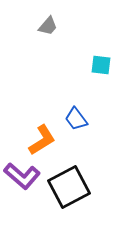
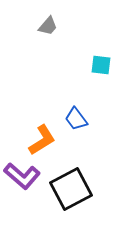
black square: moved 2 px right, 2 px down
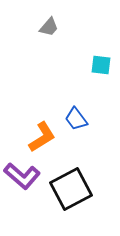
gray trapezoid: moved 1 px right, 1 px down
orange L-shape: moved 3 px up
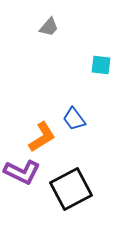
blue trapezoid: moved 2 px left
purple L-shape: moved 4 px up; rotated 15 degrees counterclockwise
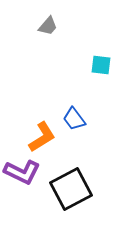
gray trapezoid: moved 1 px left, 1 px up
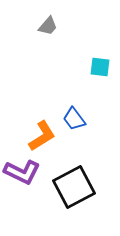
cyan square: moved 1 px left, 2 px down
orange L-shape: moved 1 px up
black square: moved 3 px right, 2 px up
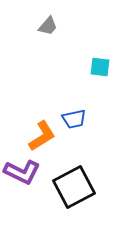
blue trapezoid: rotated 65 degrees counterclockwise
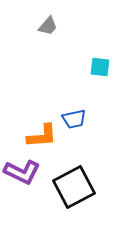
orange L-shape: rotated 28 degrees clockwise
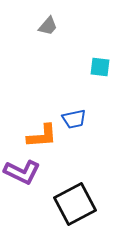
black square: moved 1 px right, 17 px down
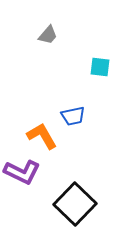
gray trapezoid: moved 9 px down
blue trapezoid: moved 1 px left, 3 px up
orange L-shape: rotated 116 degrees counterclockwise
black square: rotated 18 degrees counterclockwise
